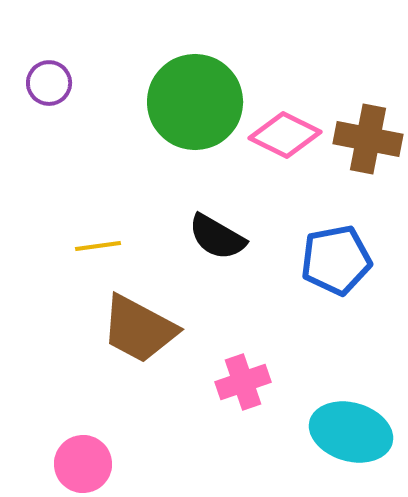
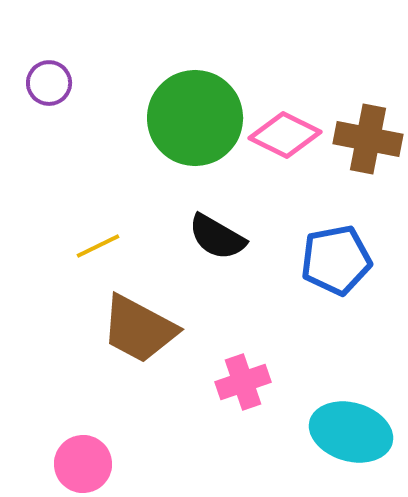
green circle: moved 16 px down
yellow line: rotated 18 degrees counterclockwise
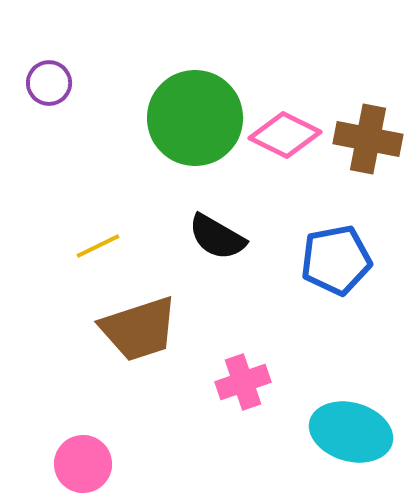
brown trapezoid: rotated 46 degrees counterclockwise
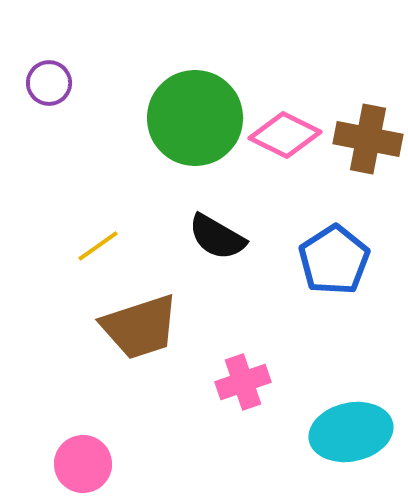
yellow line: rotated 9 degrees counterclockwise
blue pentagon: moved 2 px left; rotated 22 degrees counterclockwise
brown trapezoid: moved 1 px right, 2 px up
cyan ellipse: rotated 28 degrees counterclockwise
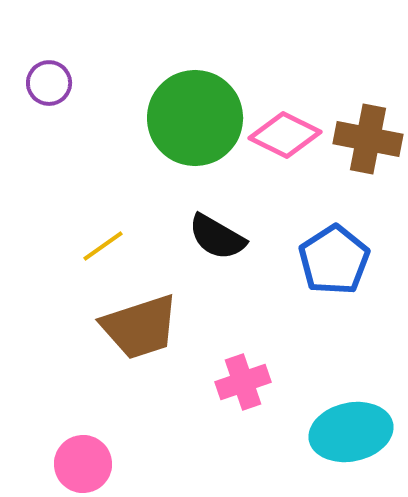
yellow line: moved 5 px right
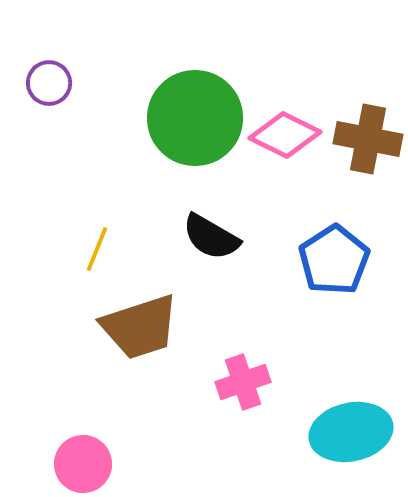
black semicircle: moved 6 px left
yellow line: moved 6 px left, 3 px down; rotated 33 degrees counterclockwise
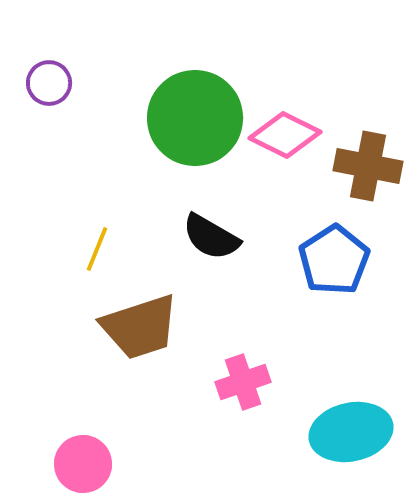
brown cross: moved 27 px down
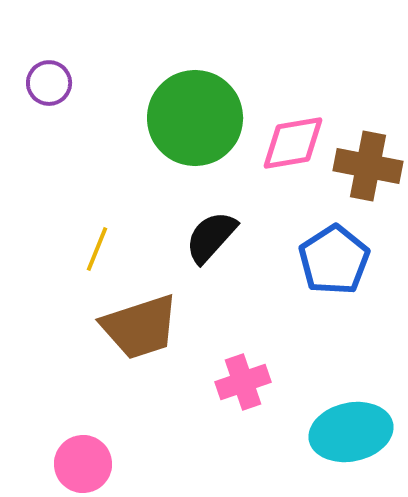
pink diamond: moved 8 px right, 8 px down; rotated 36 degrees counterclockwise
black semicircle: rotated 102 degrees clockwise
